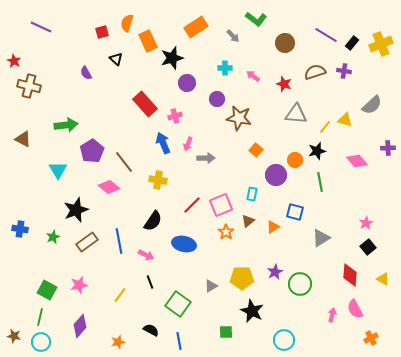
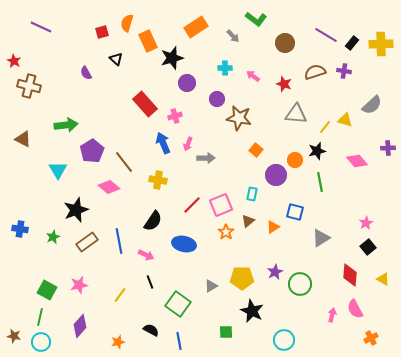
yellow cross at (381, 44): rotated 20 degrees clockwise
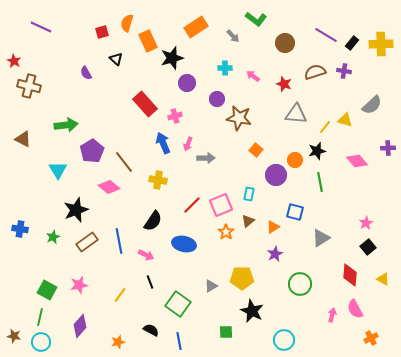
cyan rectangle at (252, 194): moved 3 px left
purple star at (275, 272): moved 18 px up
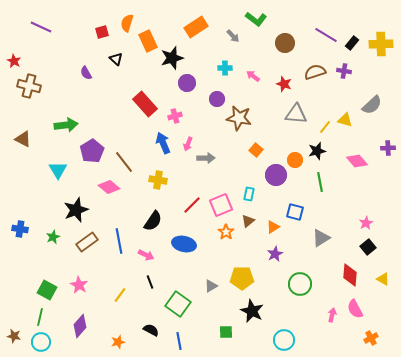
pink star at (79, 285): rotated 30 degrees counterclockwise
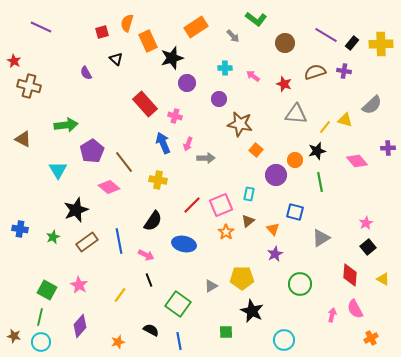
purple circle at (217, 99): moved 2 px right
pink cross at (175, 116): rotated 32 degrees clockwise
brown star at (239, 118): moved 1 px right, 6 px down
orange triangle at (273, 227): moved 2 px down; rotated 40 degrees counterclockwise
black line at (150, 282): moved 1 px left, 2 px up
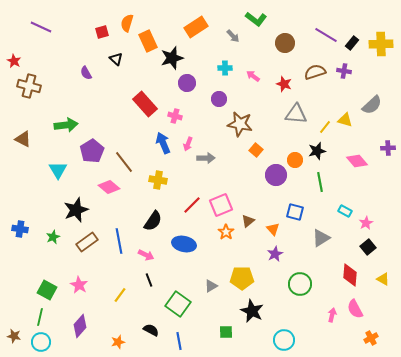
cyan rectangle at (249, 194): moved 96 px right, 17 px down; rotated 72 degrees counterclockwise
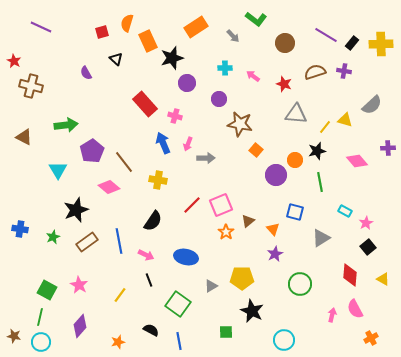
brown cross at (29, 86): moved 2 px right
brown triangle at (23, 139): moved 1 px right, 2 px up
blue ellipse at (184, 244): moved 2 px right, 13 px down
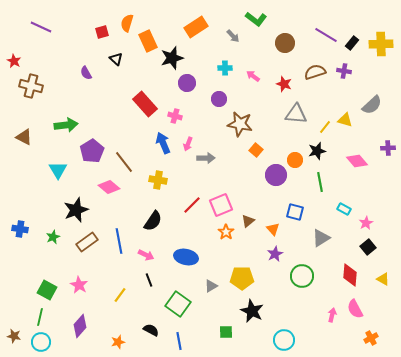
cyan rectangle at (345, 211): moved 1 px left, 2 px up
green circle at (300, 284): moved 2 px right, 8 px up
